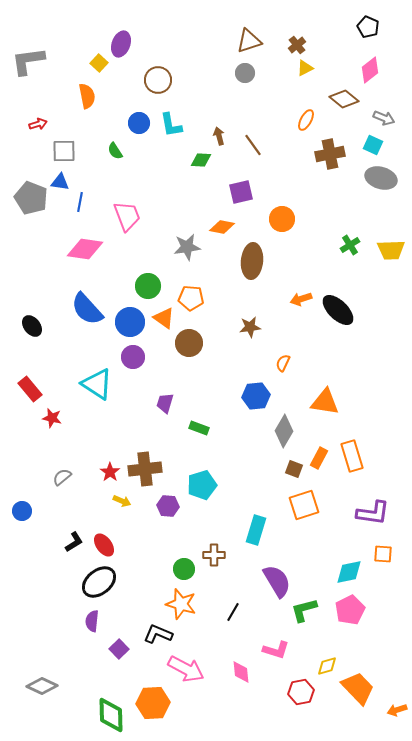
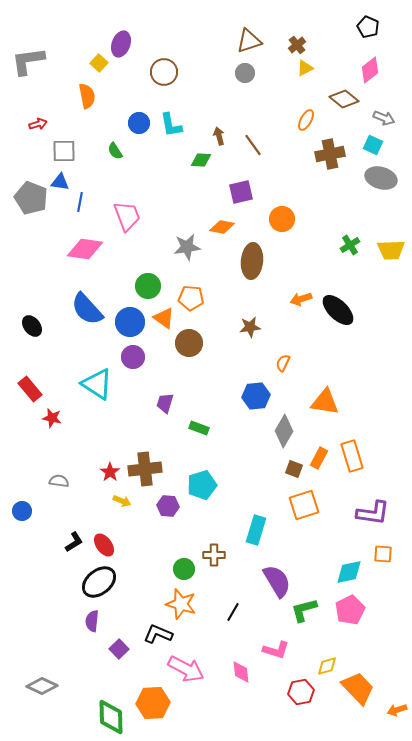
brown circle at (158, 80): moved 6 px right, 8 px up
gray semicircle at (62, 477): moved 3 px left, 4 px down; rotated 48 degrees clockwise
green diamond at (111, 715): moved 2 px down
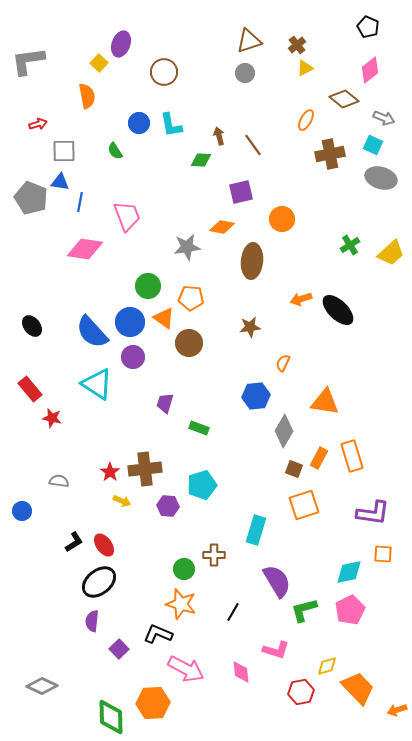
yellow trapezoid at (391, 250): moved 3 px down; rotated 40 degrees counterclockwise
blue semicircle at (87, 309): moved 5 px right, 23 px down
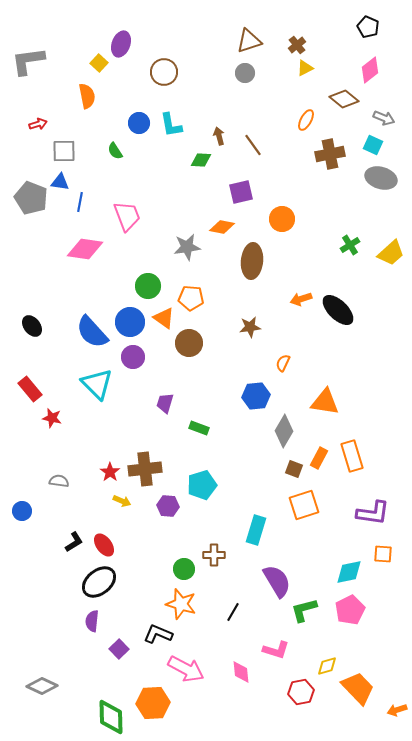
cyan triangle at (97, 384): rotated 12 degrees clockwise
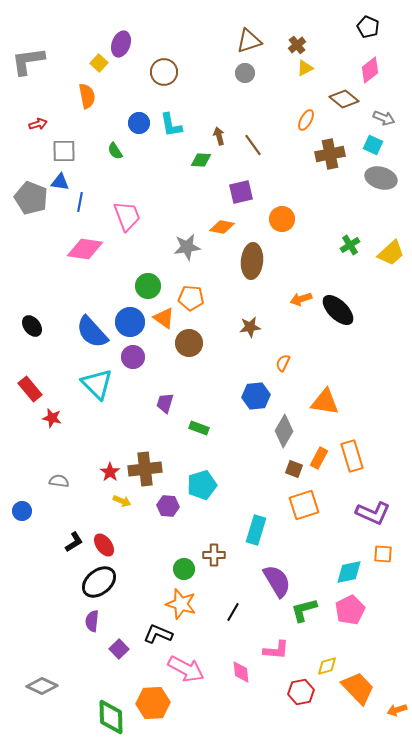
purple L-shape at (373, 513): rotated 16 degrees clockwise
pink L-shape at (276, 650): rotated 12 degrees counterclockwise
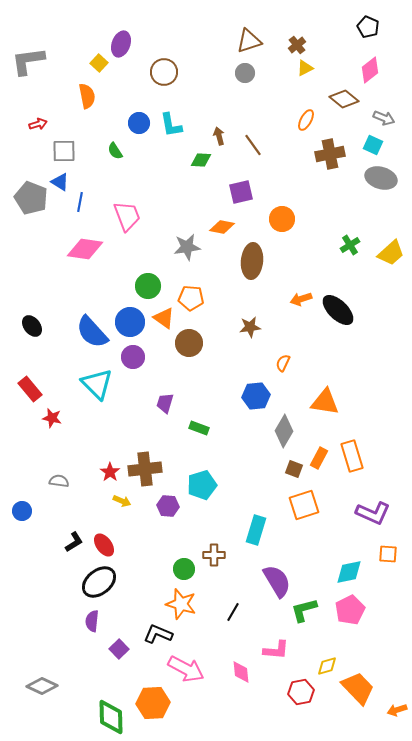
blue triangle at (60, 182): rotated 24 degrees clockwise
orange square at (383, 554): moved 5 px right
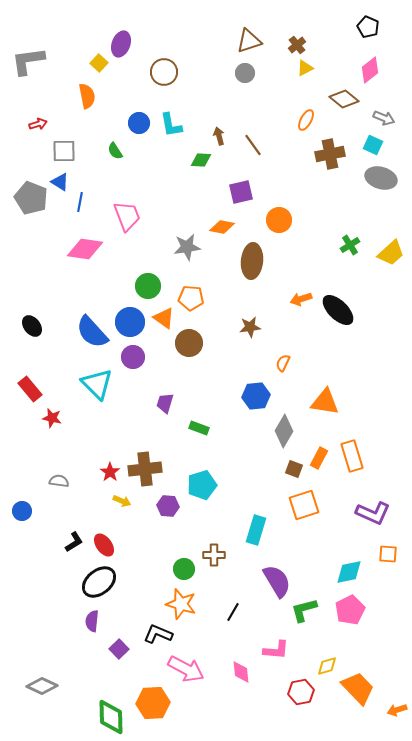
orange circle at (282, 219): moved 3 px left, 1 px down
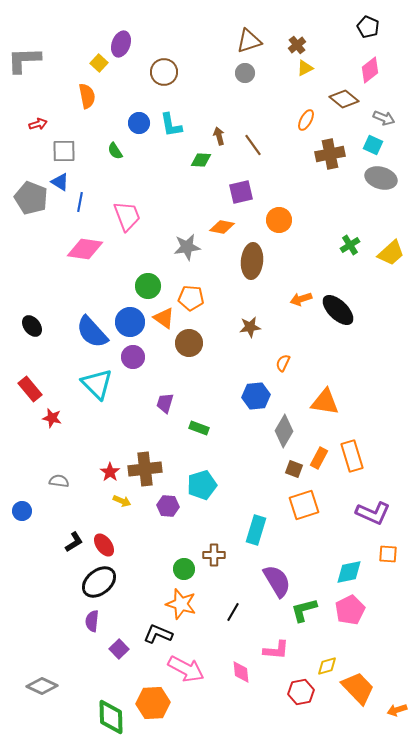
gray L-shape at (28, 61): moved 4 px left, 1 px up; rotated 6 degrees clockwise
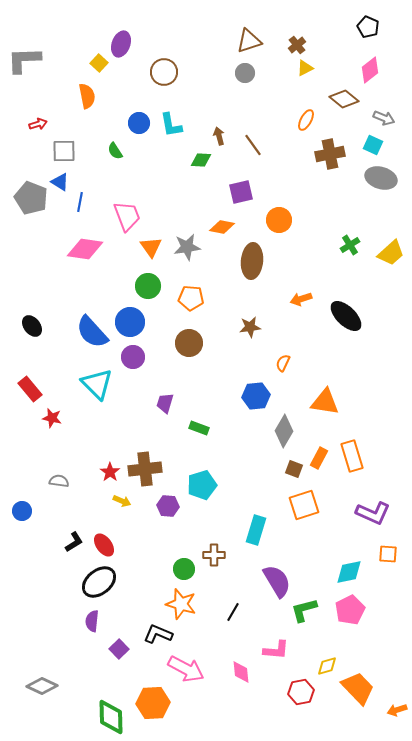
black ellipse at (338, 310): moved 8 px right, 6 px down
orange triangle at (164, 318): moved 13 px left, 71 px up; rotated 20 degrees clockwise
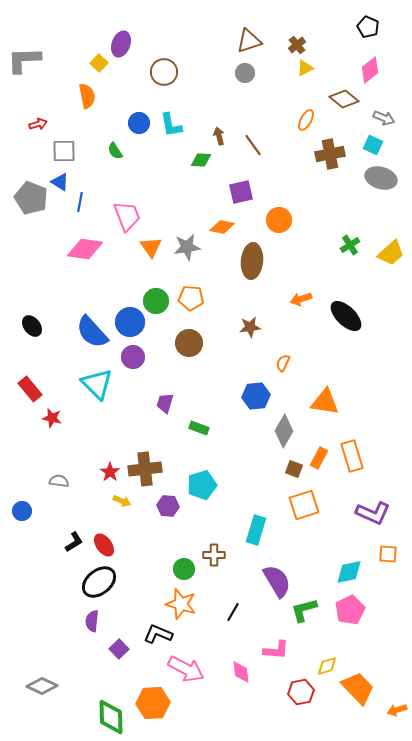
green circle at (148, 286): moved 8 px right, 15 px down
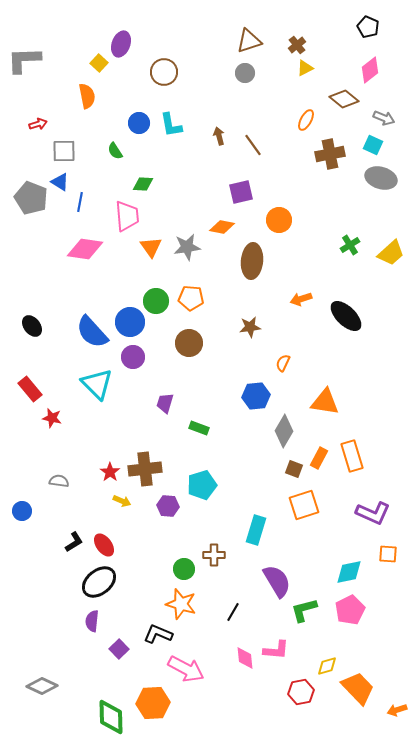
green diamond at (201, 160): moved 58 px left, 24 px down
pink trapezoid at (127, 216): rotated 16 degrees clockwise
pink diamond at (241, 672): moved 4 px right, 14 px up
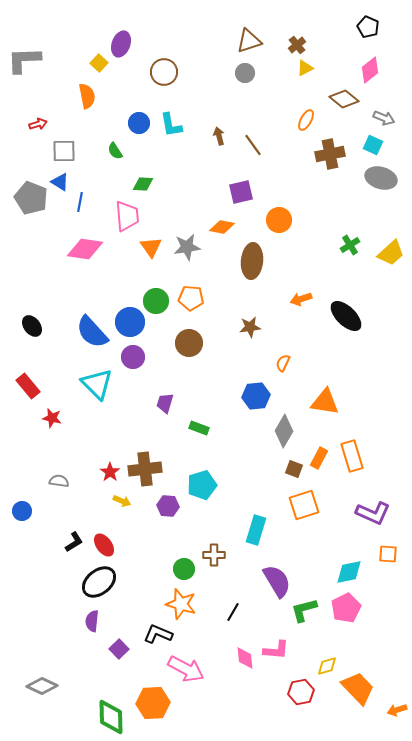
red rectangle at (30, 389): moved 2 px left, 3 px up
pink pentagon at (350, 610): moved 4 px left, 2 px up
